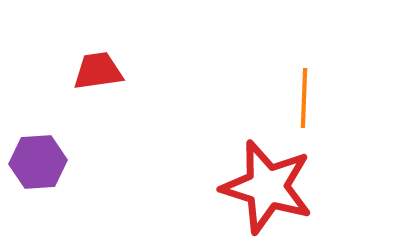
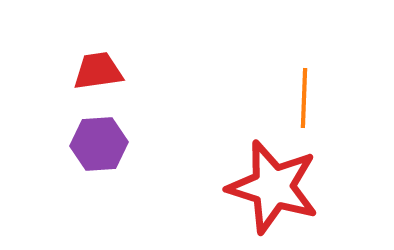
purple hexagon: moved 61 px right, 18 px up
red star: moved 6 px right
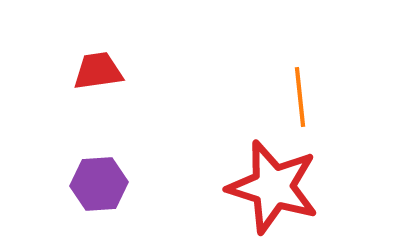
orange line: moved 4 px left, 1 px up; rotated 8 degrees counterclockwise
purple hexagon: moved 40 px down
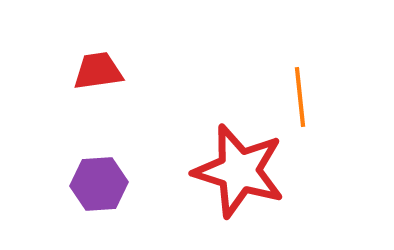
red star: moved 34 px left, 16 px up
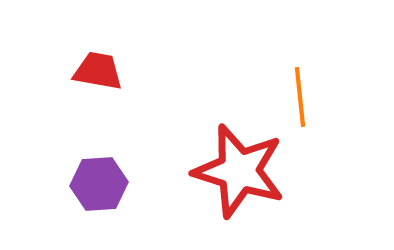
red trapezoid: rotated 18 degrees clockwise
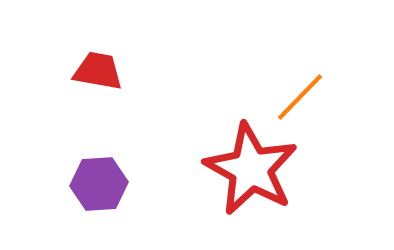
orange line: rotated 50 degrees clockwise
red star: moved 12 px right, 2 px up; rotated 12 degrees clockwise
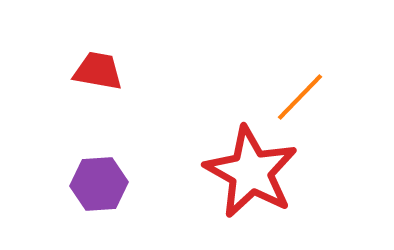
red star: moved 3 px down
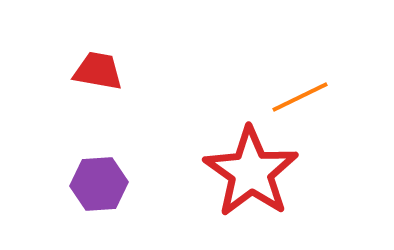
orange line: rotated 20 degrees clockwise
red star: rotated 6 degrees clockwise
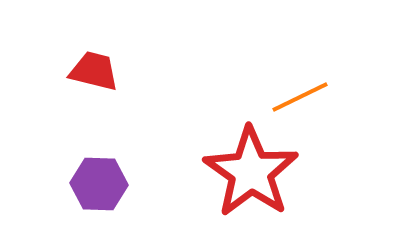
red trapezoid: moved 4 px left; rotated 4 degrees clockwise
purple hexagon: rotated 6 degrees clockwise
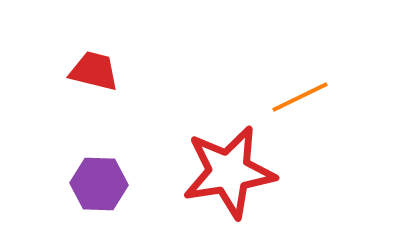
red star: moved 22 px left; rotated 28 degrees clockwise
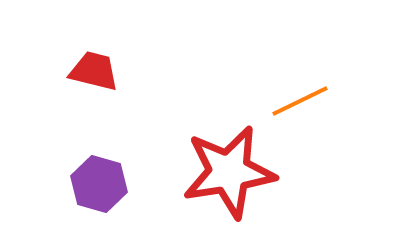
orange line: moved 4 px down
purple hexagon: rotated 14 degrees clockwise
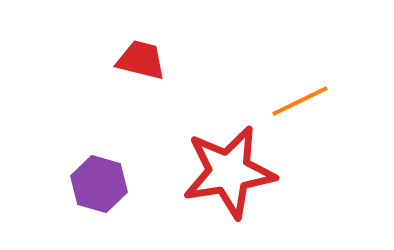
red trapezoid: moved 47 px right, 11 px up
